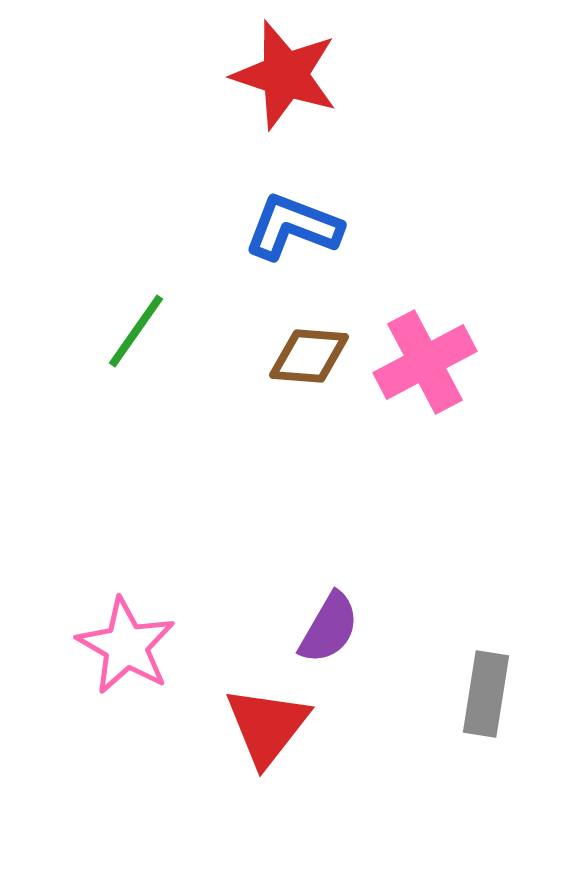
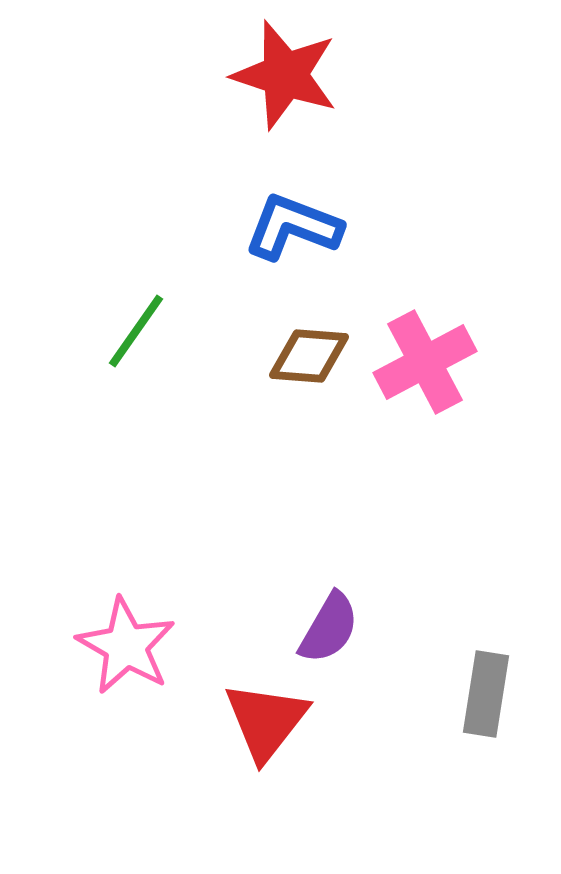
red triangle: moved 1 px left, 5 px up
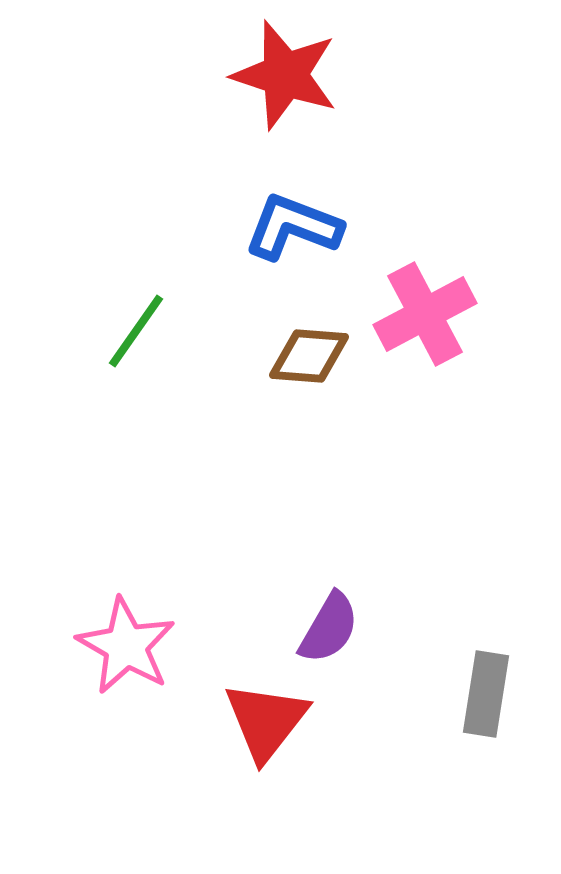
pink cross: moved 48 px up
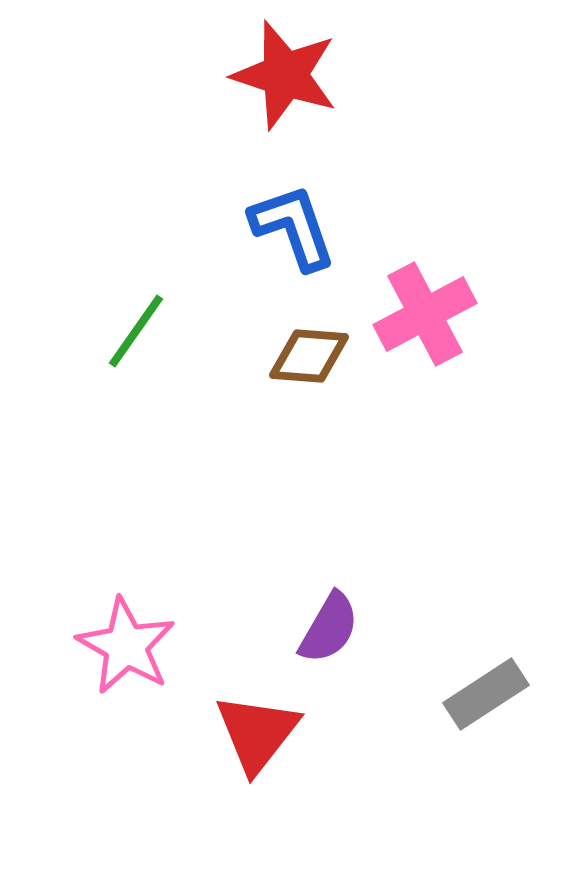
blue L-shape: rotated 50 degrees clockwise
gray rectangle: rotated 48 degrees clockwise
red triangle: moved 9 px left, 12 px down
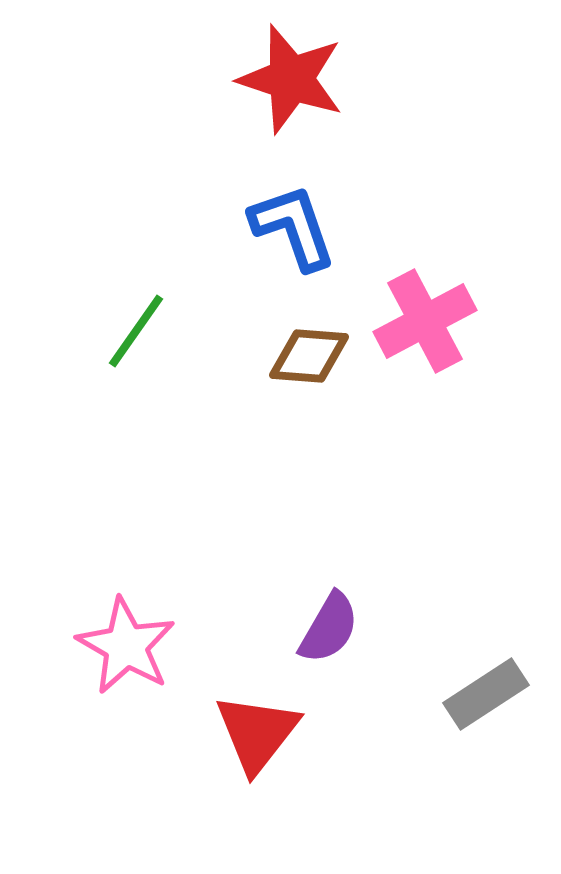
red star: moved 6 px right, 4 px down
pink cross: moved 7 px down
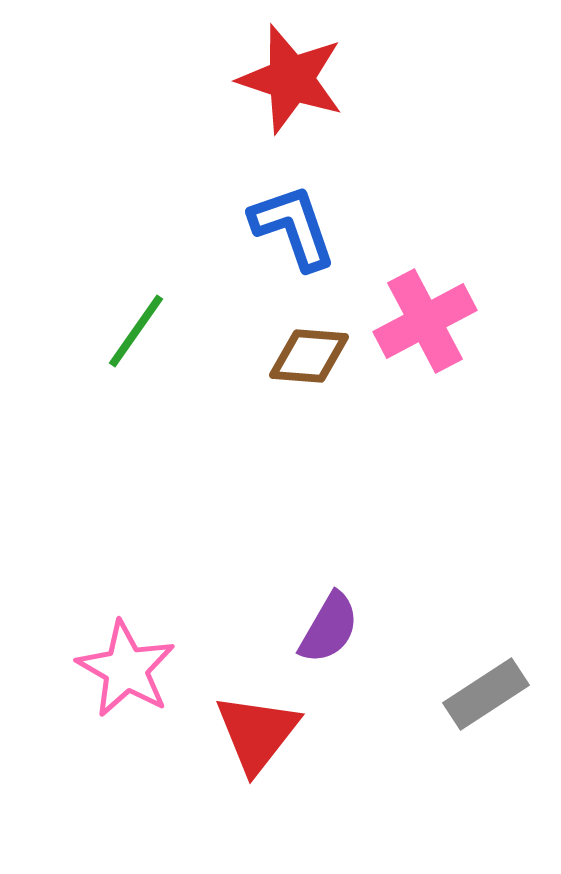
pink star: moved 23 px down
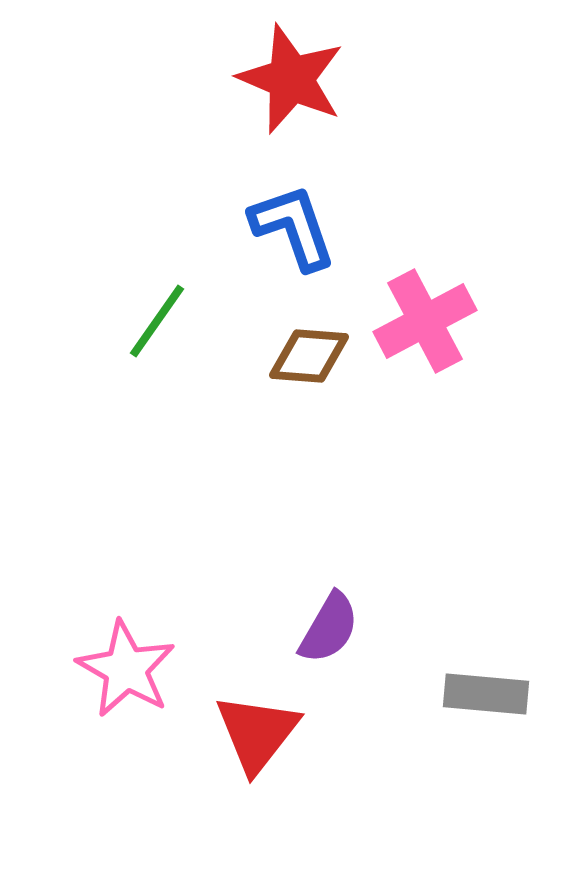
red star: rotated 5 degrees clockwise
green line: moved 21 px right, 10 px up
gray rectangle: rotated 38 degrees clockwise
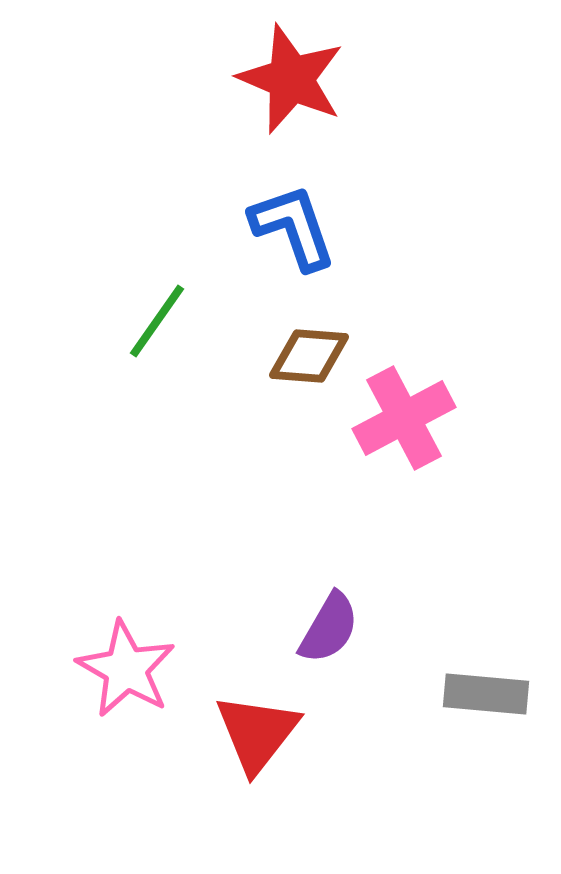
pink cross: moved 21 px left, 97 px down
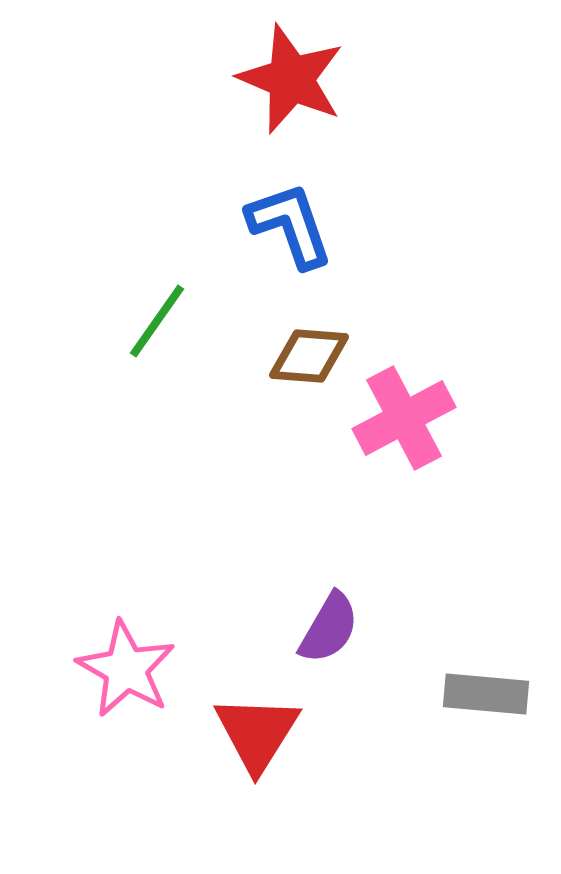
blue L-shape: moved 3 px left, 2 px up
red triangle: rotated 6 degrees counterclockwise
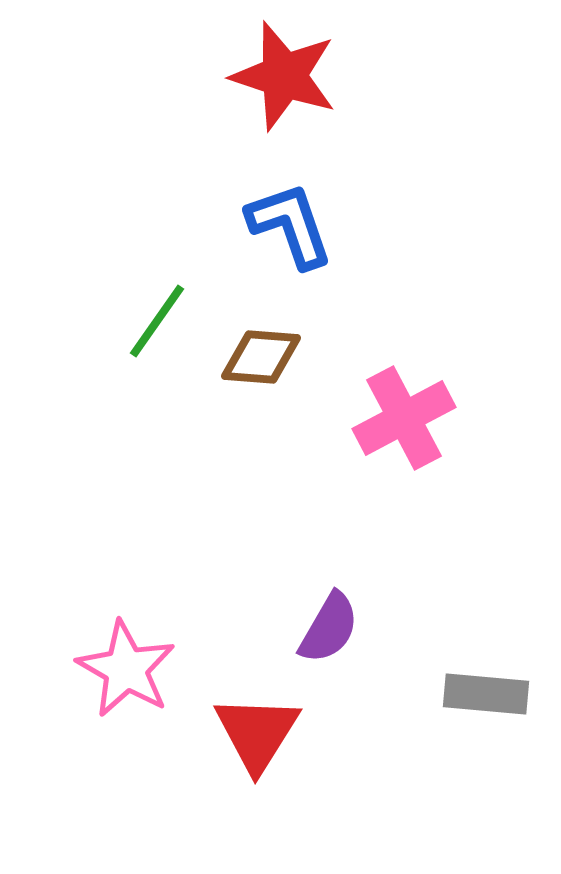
red star: moved 7 px left, 3 px up; rotated 5 degrees counterclockwise
brown diamond: moved 48 px left, 1 px down
